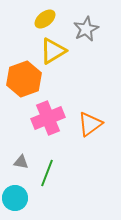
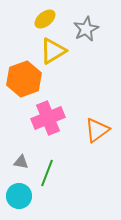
orange triangle: moved 7 px right, 6 px down
cyan circle: moved 4 px right, 2 px up
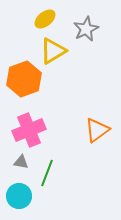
pink cross: moved 19 px left, 12 px down
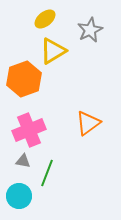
gray star: moved 4 px right, 1 px down
orange triangle: moved 9 px left, 7 px up
gray triangle: moved 2 px right, 1 px up
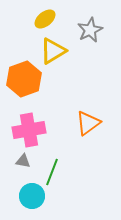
pink cross: rotated 12 degrees clockwise
green line: moved 5 px right, 1 px up
cyan circle: moved 13 px right
